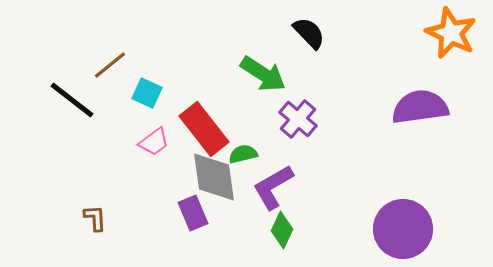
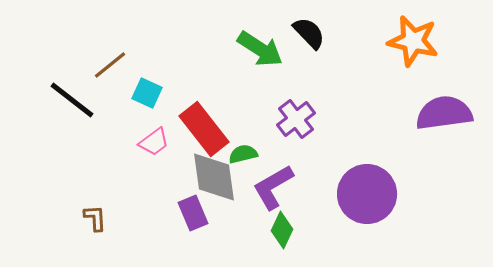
orange star: moved 38 px left, 8 px down; rotated 12 degrees counterclockwise
green arrow: moved 3 px left, 25 px up
purple semicircle: moved 24 px right, 6 px down
purple cross: moved 2 px left; rotated 12 degrees clockwise
purple circle: moved 36 px left, 35 px up
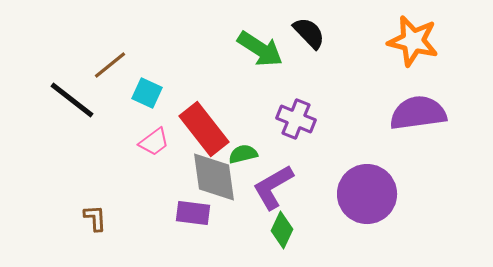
purple semicircle: moved 26 px left
purple cross: rotated 30 degrees counterclockwise
purple rectangle: rotated 60 degrees counterclockwise
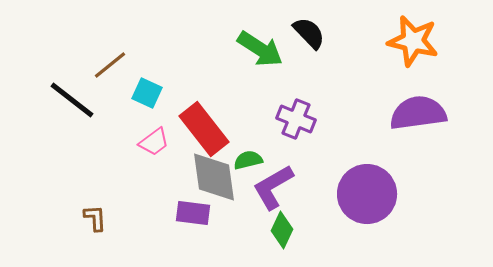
green semicircle: moved 5 px right, 6 px down
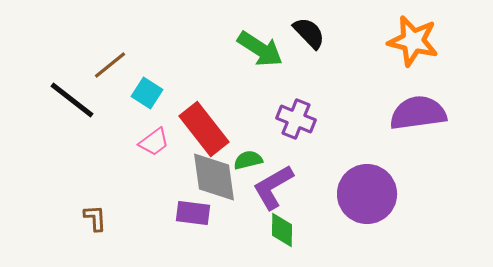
cyan square: rotated 8 degrees clockwise
green diamond: rotated 24 degrees counterclockwise
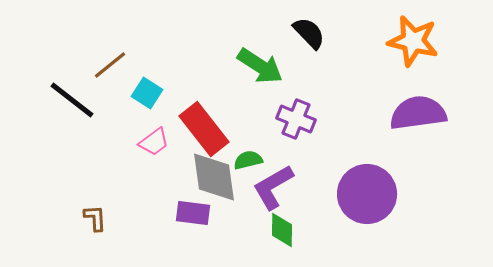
green arrow: moved 17 px down
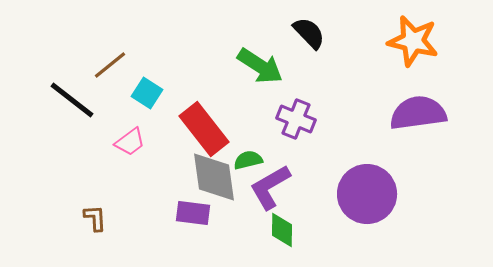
pink trapezoid: moved 24 px left
purple L-shape: moved 3 px left
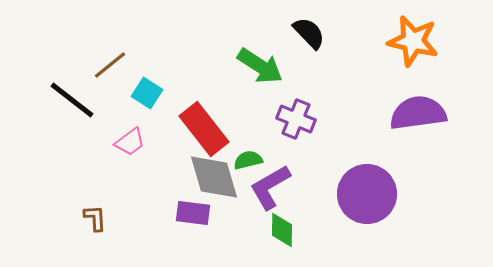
gray diamond: rotated 8 degrees counterclockwise
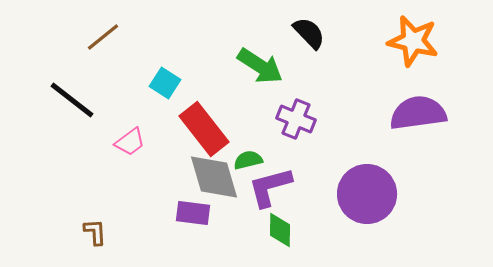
brown line: moved 7 px left, 28 px up
cyan square: moved 18 px right, 10 px up
purple L-shape: rotated 15 degrees clockwise
brown L-shape: moved 14 px down
green diamond: moved 2 px left
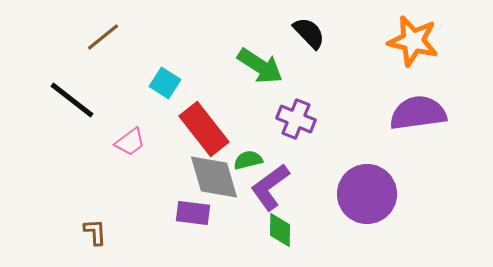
purple L-shape: rotated 21 degrees counterclockwise
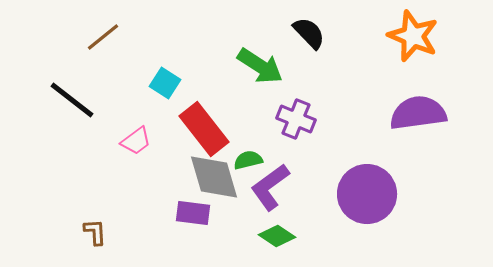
orange star: moved 5 px up; rotated 9 degrees clockwise
pink trapezoid: moved 6 px right, 1 px up
green diamond: moved 3 px left, 6 px down; rotated 57 degrees counterclockwise
